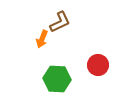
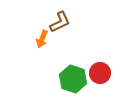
red circle: moved 2 px right, 8 px down
green hexagon: moved 16 px right; rotated 16 degrees clockwise
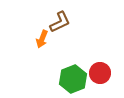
green hexagon: rotated 20 degrees clockwise
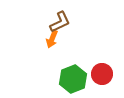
orange arrow: moved 10 px right
red circle: moved 2 px right, 1 px down
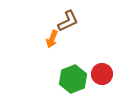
brown L-shape: moved 8 px right, 1 px up
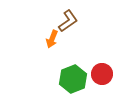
brown L-shape: rotated 10 degrees counterclockwise
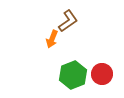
green hexagon: moved 4 px up
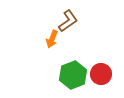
red circle: moved 1 px left
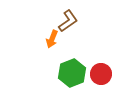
green hexagon: moved 1 px left, 2 px up
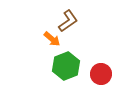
orange arrow: rotated 72 degrees counterclockwise
green hexagon: moved 6 px left, 7 px up
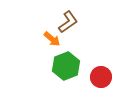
brown L-shape: moved 1 px down
red circle: moved 3 px down
